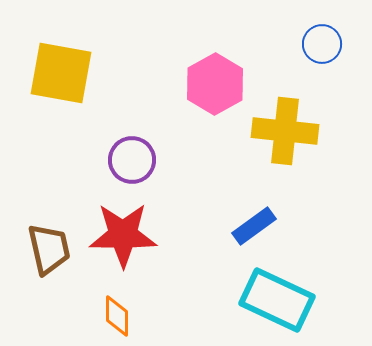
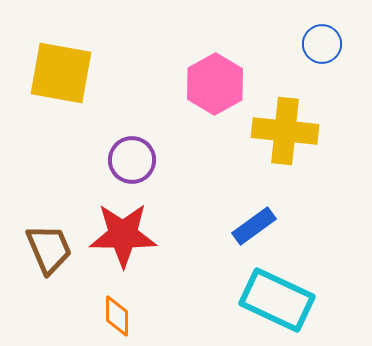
brown trapezoid: rotated 10 degrees counterclockwise
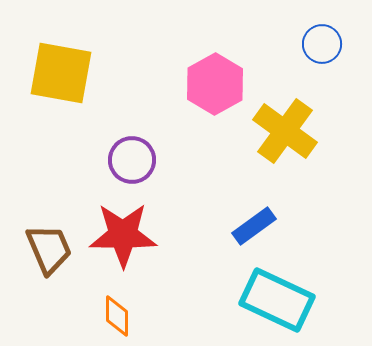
yellow cross: rotated 30 degrees clockwise
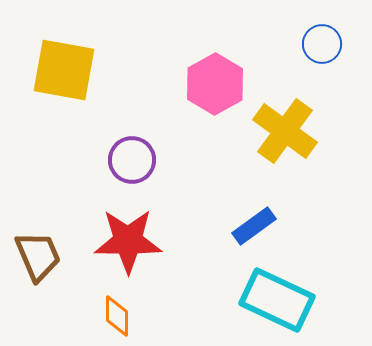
yellow square: moved 3 px right, 3 px up
red star: moved 5 px right, 6 px down
brown trapezoid: moved 11 px left, 7 px down
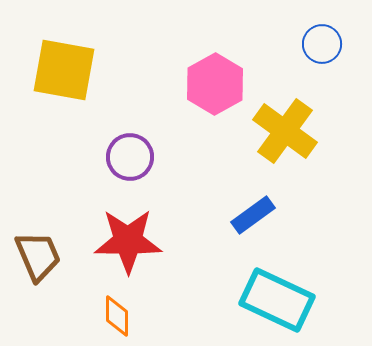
purple circle: moved 2 px left, 3 px up
blue rectangle: moved 1 px left, 11 px up
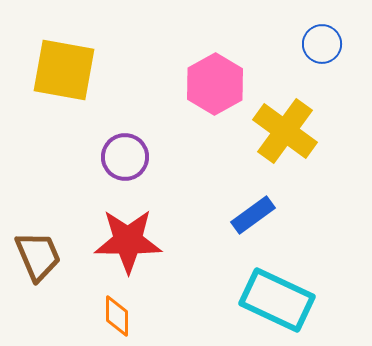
purple circle: moved 5 px left
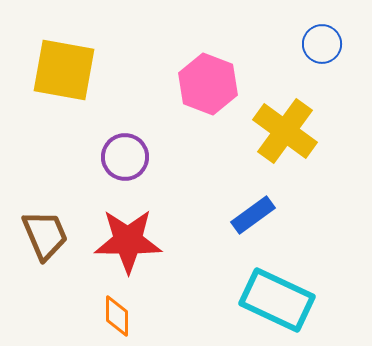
pink hexagon: moved 7 px left; rotated 10 degrees counterclockwise
brown trapezoid: moved 7 px right, 21 px up
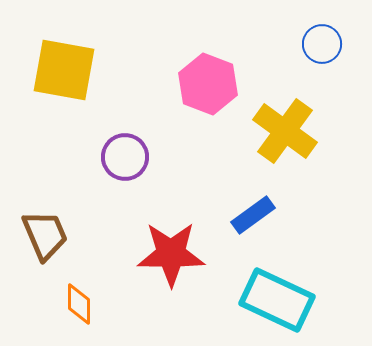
red star: moved 43 px right, 13 px down
orange diamond: moved 38 px left, 12 px up
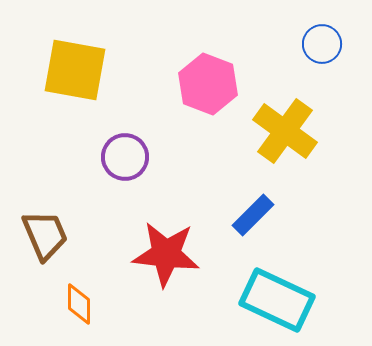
yellow square: moved 11 px right
blue rectangle: rotated 9 degrees counterclockwise
red star: moved 5 px left; rotated 6 degrees clockwise
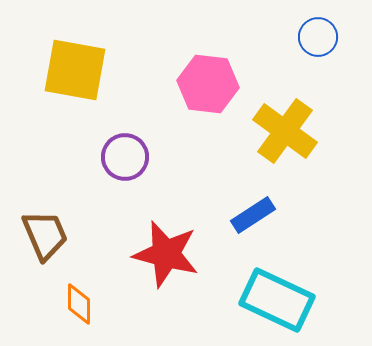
blue circle: moved 4 px left, 7 px up
pink hexagon: rotated 14 degrees counterclockwise
blue rectangle: rotated 12 degrees clockwise
red star: rotated 8 degrees clockwise
